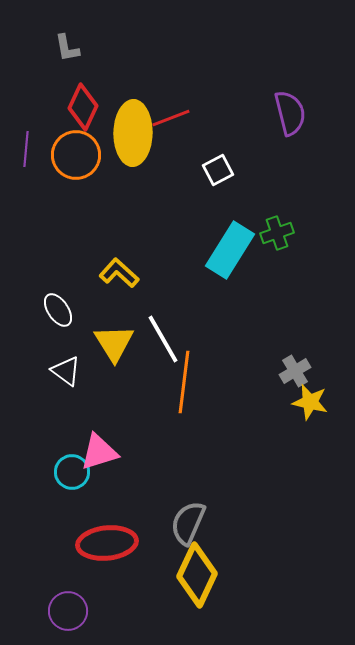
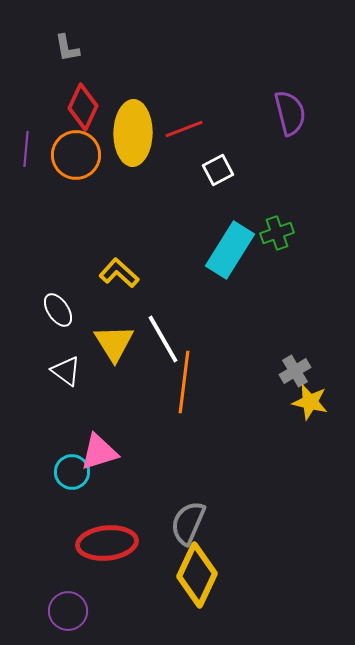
red line: moved 13 px right, 11 px down
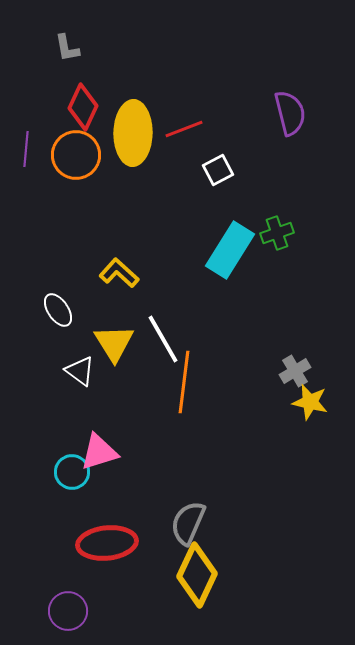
white triangle: moved 14 px right
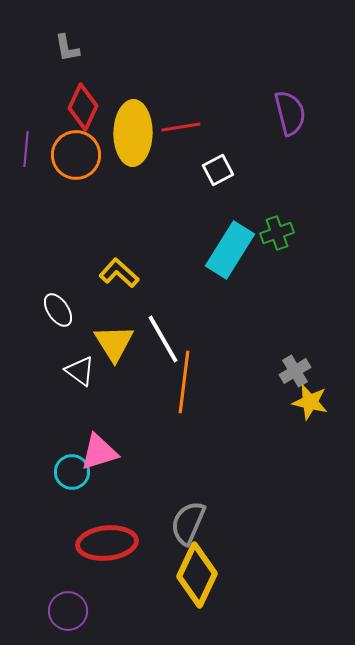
red line: moved 3 px left, 2 px up; rotated 12 degrees clockwise
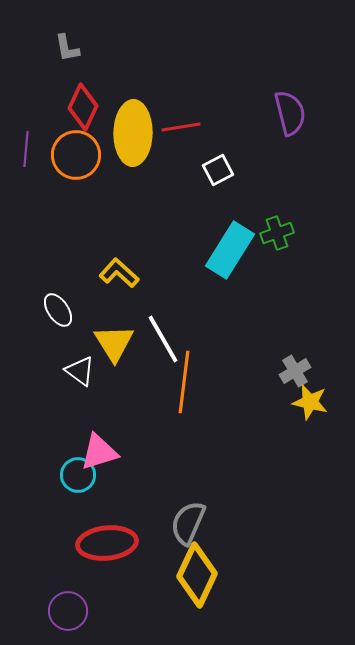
cyan circle: moved 6 px right, 3 px down
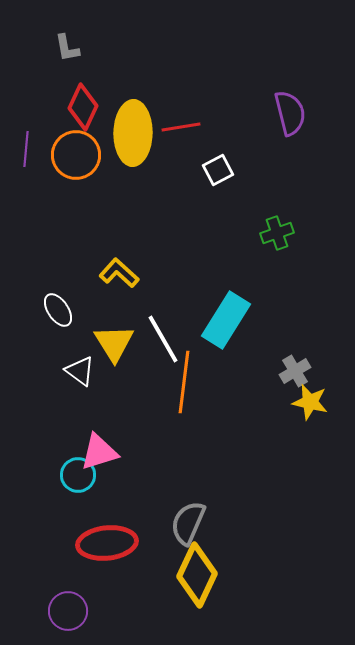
cyan rectangle: moved 4 px left, 70 px down
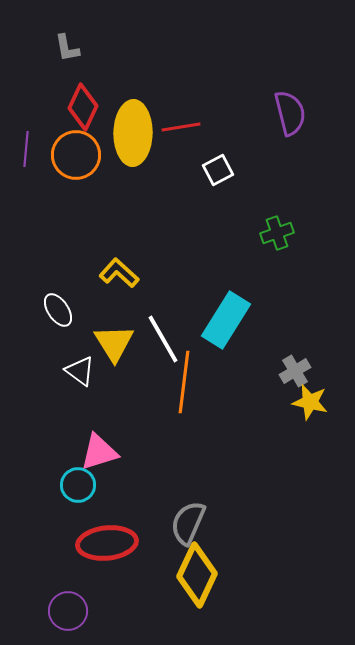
cyan circle: moved 10 px down
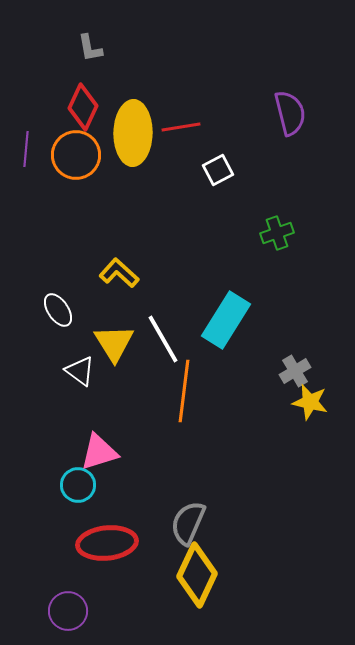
gray L-shape: moved 23 px right
orange line: moved 9 px down
